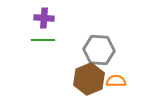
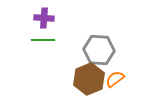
orange semicircle: moved 1 px left, 2 px up; rotated 36 degrees counterclockwise
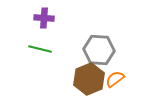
green line: moved 3 px left, 9 px down; rotated 15 degrees clockwise
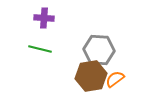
brown hexagon: moved 2 px right, 3 px up; rotated 12 degrees clockwise
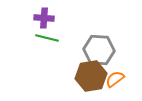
green line: moved 7 px right, 11 px up
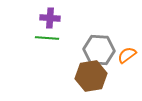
purple cross: moved 6 px right
green line: rotated 10 degrees counterclockwise
orange semicircle: moved 12 px right, 24 px up
